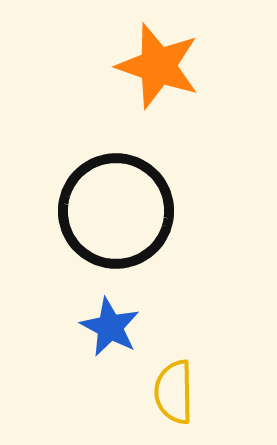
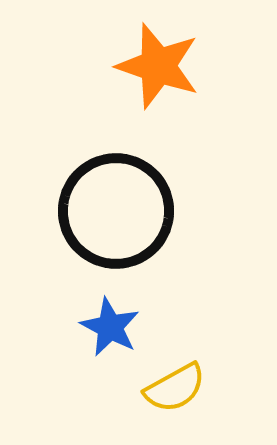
yellow semicircle: moved 1 px right, 4 px up; rotated 118 degrees counterclockwise
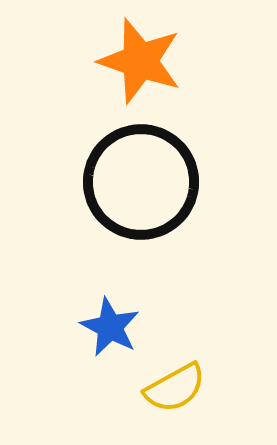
orange star: moved 18 px left, 5 px up
black circle: moved 25 px right, 29 px up
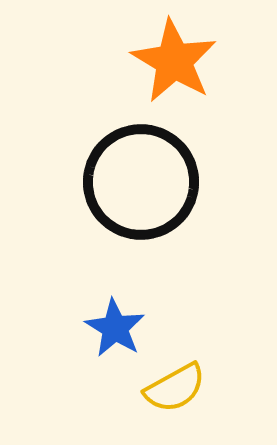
orange star: moved 34 px right; rotated 12 degrees clockwise
blue star: moved 5 px right, 1 px down; rotated 4 degrees clockwise
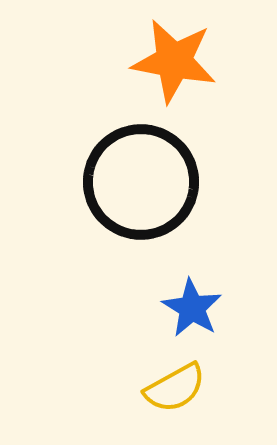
orange star: rotated 20 degrees counterclockwise
blue star: moved 77 px right, 20 px up
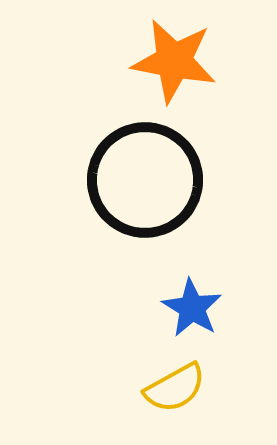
black circle: moved 4 px right, 2 px up
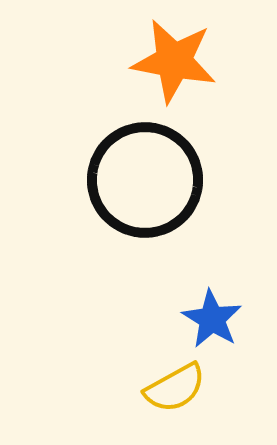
blue star: moved 20 px right, 11 px down
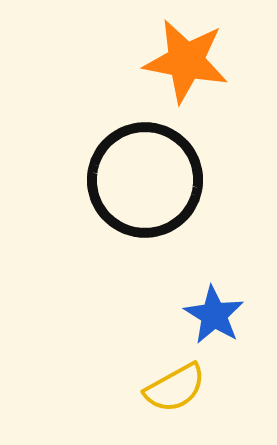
orange star: moved 12 px right
blue star: moved 2 px right, 4 px up
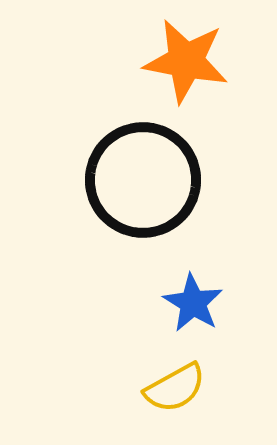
black circle: moved 2 px left
blue star: moved 21 px left, 12 px up
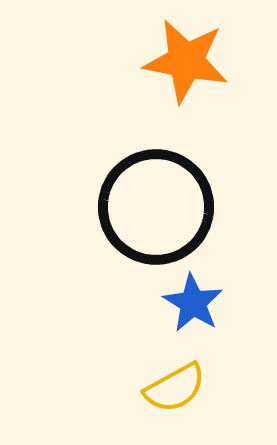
black circle: moved 13 px right, 27 px down
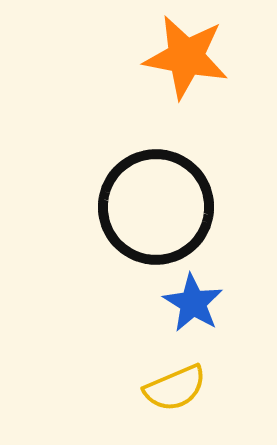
orange star: moved 4 px up
yellow semicircle: rotated 6 degrees clockwise
